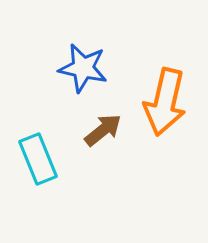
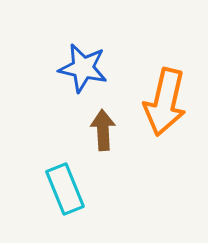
brown arrow: rotated 54 degrees counterclockwise
cyan rectangle: moved 27 px right, 30 px down
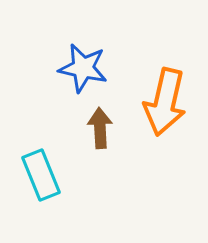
brown arrow: moved 3 px left, 2 px up
cyan rectangle: moved 24 px left, 14 px up
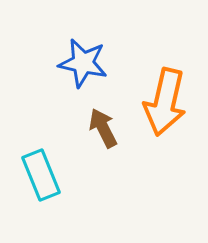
blue star: moved 5 px up
brown arrow: moved 3 px right; rotated 24 degrees counterclockwise
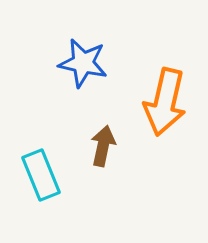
brown arrow: moved 18 px down; rotated 39 degrees clockwise
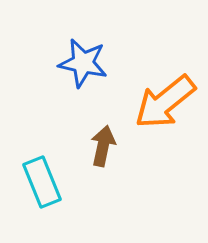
orange arrow: rotated 38 degrees clockwise
cyan rectangle: moved 1 px right, 7 px down
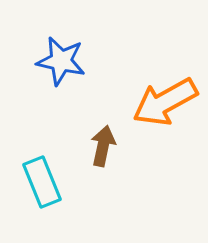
blue star: moved 22 px left, 2 px up
orange arrow: rotated 10 degrees clockwise
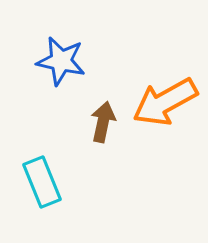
brown arrow: moved 24 px up
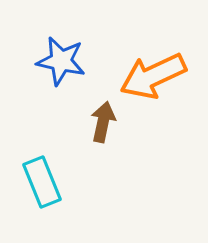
orange arrow: moved 12 px left, 26 px up; rotated 4 degrees clockwise
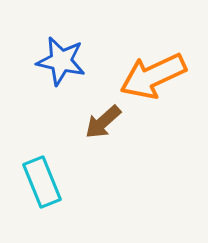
brown arrow: rotated 144 degrees counterclockwise
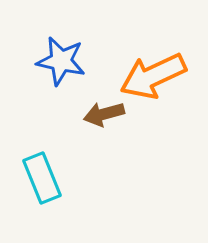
brown arrow: moved 1 px right, 8 px up; rotated 27 degrees clockwise
cyan rectangle: moved 4 px up
